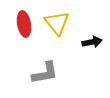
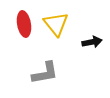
yellow triangle: moved 1 px left, 1 px down
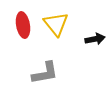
red ellipse: moved 1 px left, 1 px down
black arrow: moved 3 px right, 3 px up
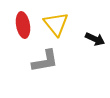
black arrow: rotated 36 degrees clockwise
gray L-shape: moved 12 px up
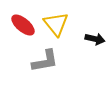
red ellipse: rotated 40 degrees counterclockwise
black arrow: rotated 12 degrees counterclockwise
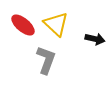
yellow triangle: rotated 8 degrees counterclockwise
gray L-shape: moved 1 px right, 1 px up; rotated 60 degrees counterclockwise
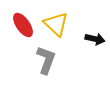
red ellipse: rotated 15 degrees clockwise
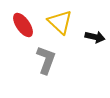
yellow triangle: moved 4 px right, 2 px up
black arrow: moved 2 px up
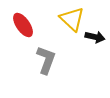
yellow triangle: moved 12 px right, 3 px up
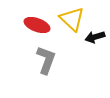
red ellipse: moved 14 px right; rotated 35 degrees counterclockwise
black arrow: rotated 150 degrees clockwise
